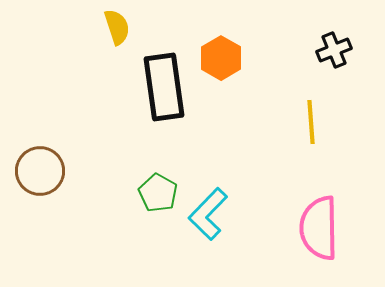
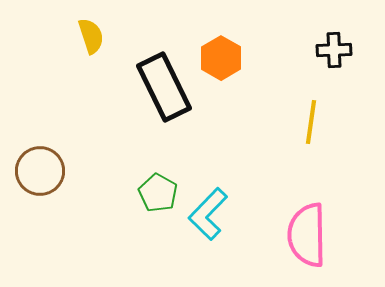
yellow semicircle: moved 26 px left, 9 px down
black cross: rotated 20 degrees clockwise
black rectangle: rotated 18 degrees counterclockwise
yellow line: rotated 12 degrees clockwise
pink semicircle: moved 12 px left, 7 px down
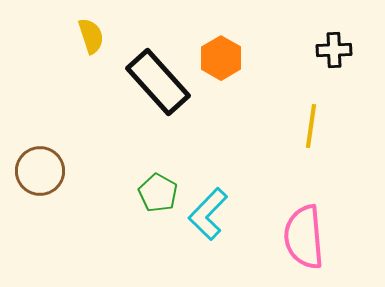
black rectangle: moved 6 px left, 5 px up; rotated 16 degrees counterclockwise
yellow line: moved 4 px down
pink semicircle: moved 3 px left, 2 px down; rotated 4 degrees counterclockwise
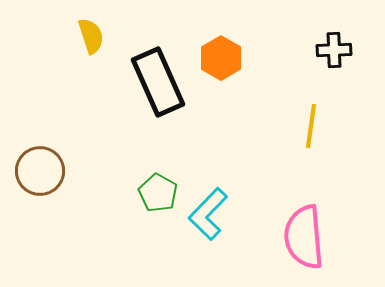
black rectangle: rotated 18 degrees clockwise
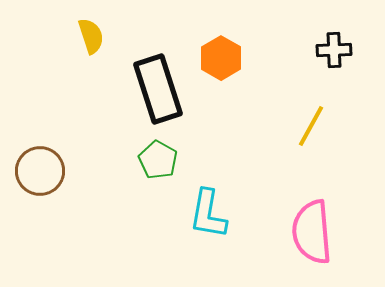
black rectangle: moved 7 px down; rotated 6 degrees clockwise
yellow line: rotated 21 degrees clockwise
green pentagon: moved 33 px up
cyan L-shape: rotated 34 degrees counterclockwise
pink semicircle: moved 8 px right, 5 px up
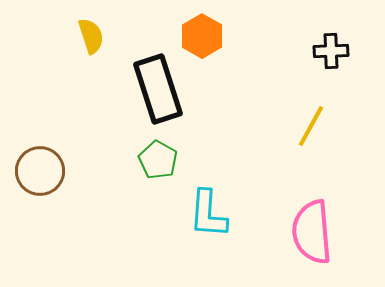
black cross: moved 3 px left, 1 px down
orange hexagon: moved 19 px left, 22 px up
cyan L-shape: rotated 6 degrees counterclockwise
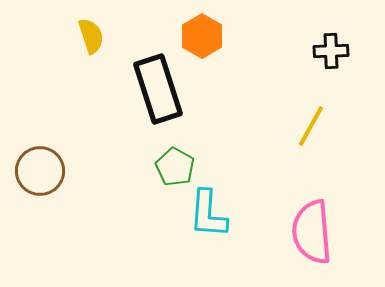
green pentagon: moved 17 px right, 7 px down
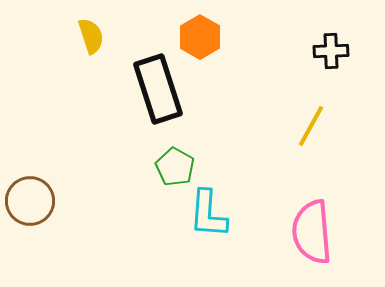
orange hexagon: moved 2 px left, 1 px down
brown circle: moved 10 px left, 30 px down
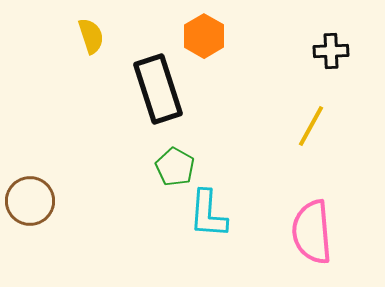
orange hexagon: moved 4 px right, 1 px up
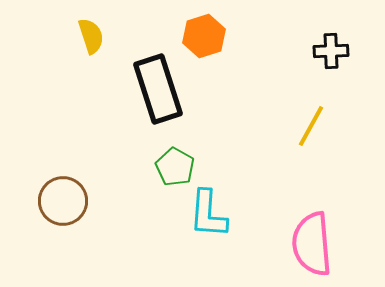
orange hexagon: rotated 12 degrees clockwise
brown circle: moved 33 px right
pink semicircle: moved 12 px down
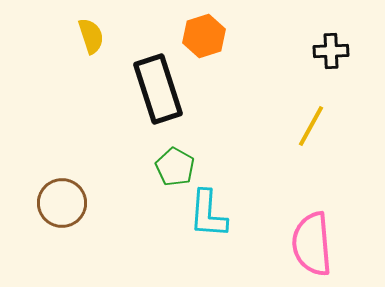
brown circle: moved 1 px left, 2 px down
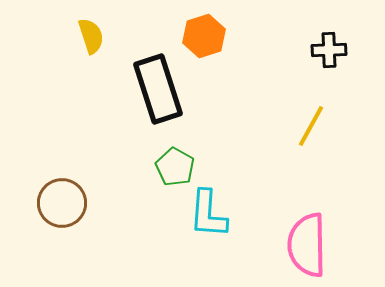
black cross: moved 2 px left, 1 px up
pink semicircle: moved 5 px left, 1 px down; rotated 4 degrees clockwise
